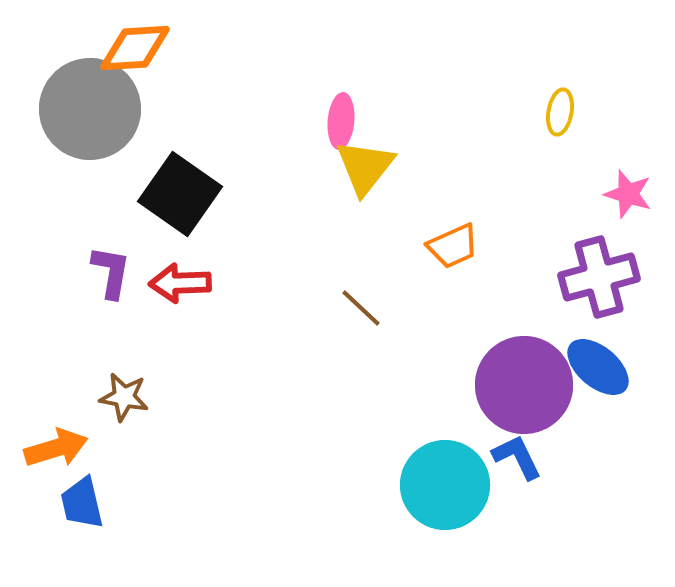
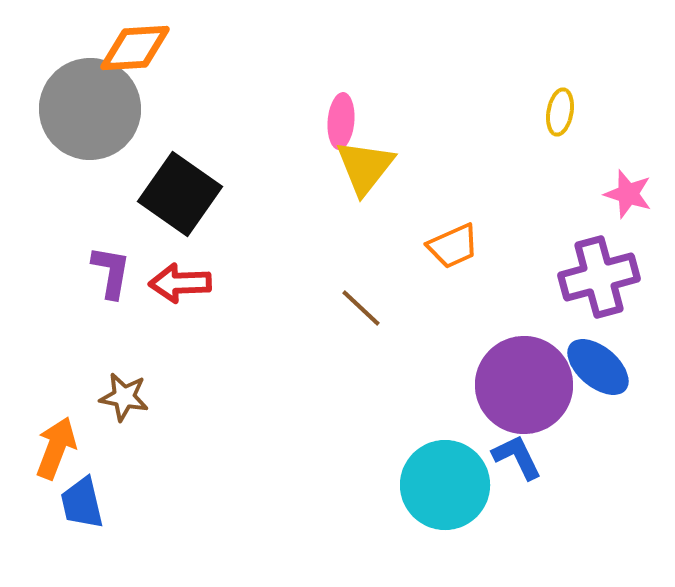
orange arrow: rotated 52 degrees counterclockwise
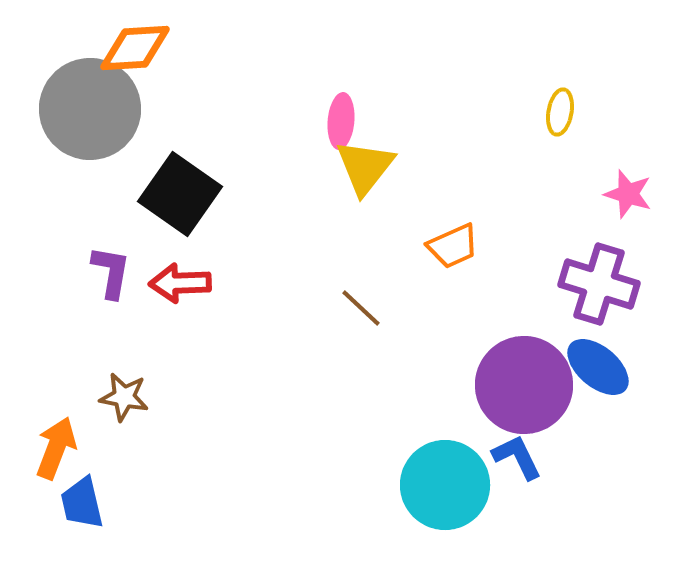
purple cross: moved 7 px down; rotated 32 degrees clockwise
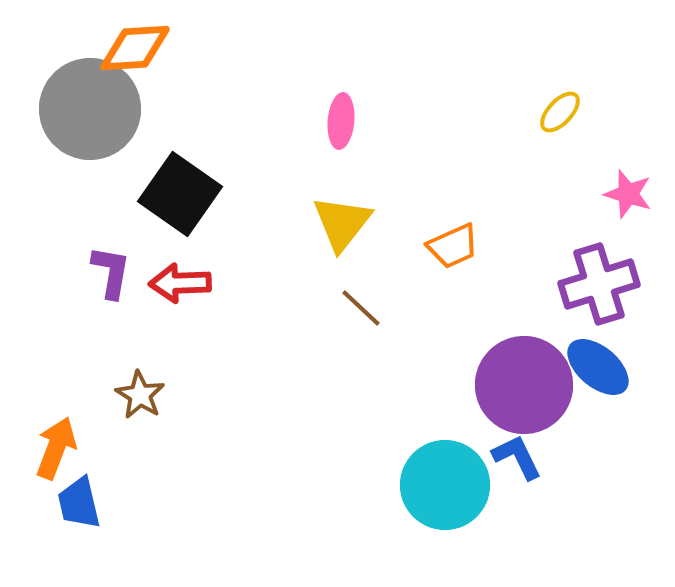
yellow ellipse: rotated 33 degrees clockwise
yellow triangle: moved 23 px left, 56 px down
purple cross: rotated 34 degrees counterclockwise
brown star: moved 16 px right, 2 px up; rotated 21 degrees clockwise
blue trapezoid: moved 3 px left
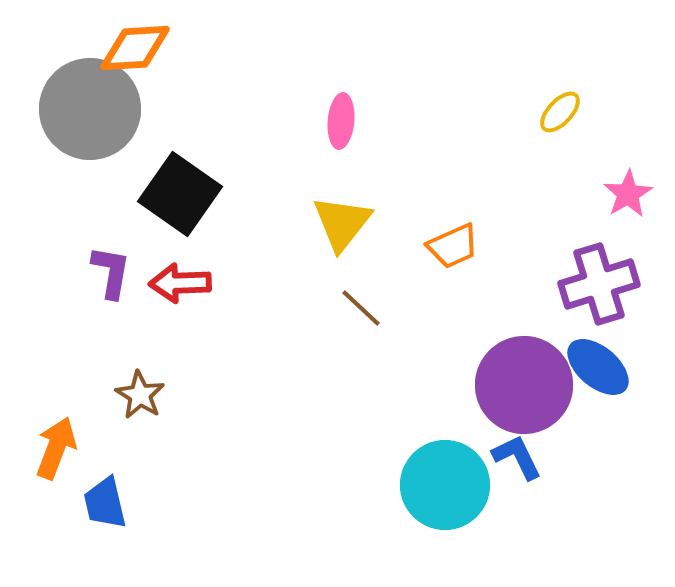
pink star: rotated 24 degrees clockwise
blue trapezoid: moved 26 px right
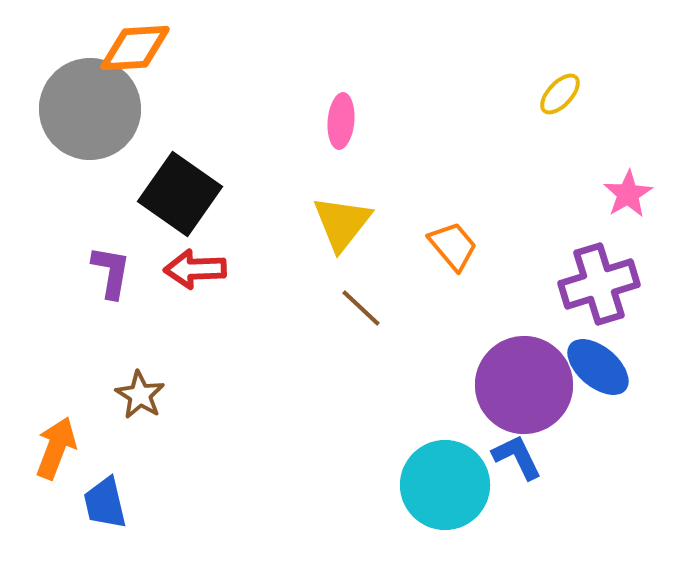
yellow ellipse: moved 18 px up
orange trapezoid: rotated 106 degrees counterclockwise
red arrow: moved 15 px right, 14 px up
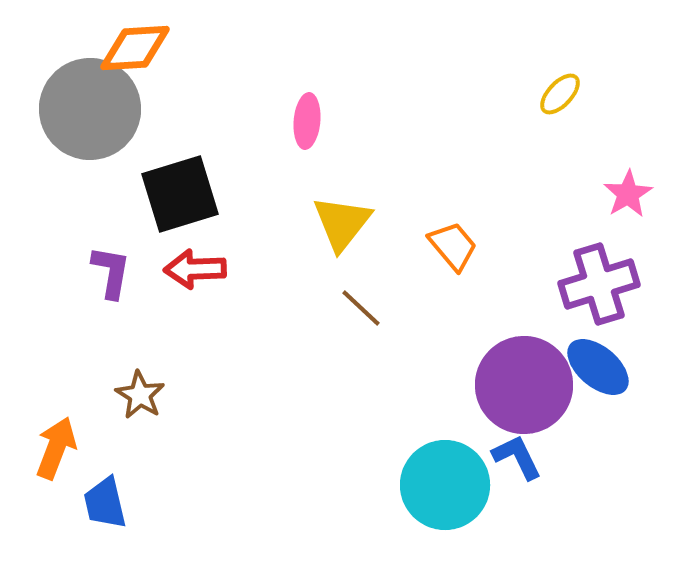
pink ellipse: moved 34 px left
black square: rotated 38 degrees clockwise
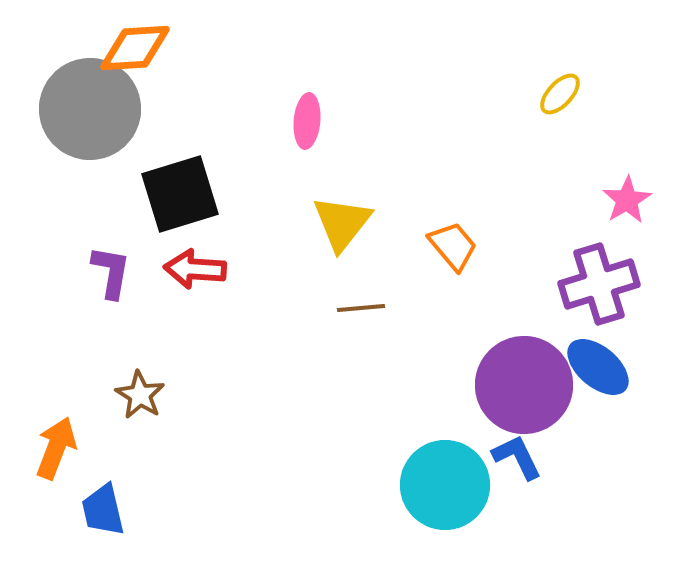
pink star: moved 1 px left, 6 px down
red arrow: rotated 6 degrees clockwise
brown line: rotated 48 degrees counterclockwise
blue trapezoid: moved 2 px left, 7 px down
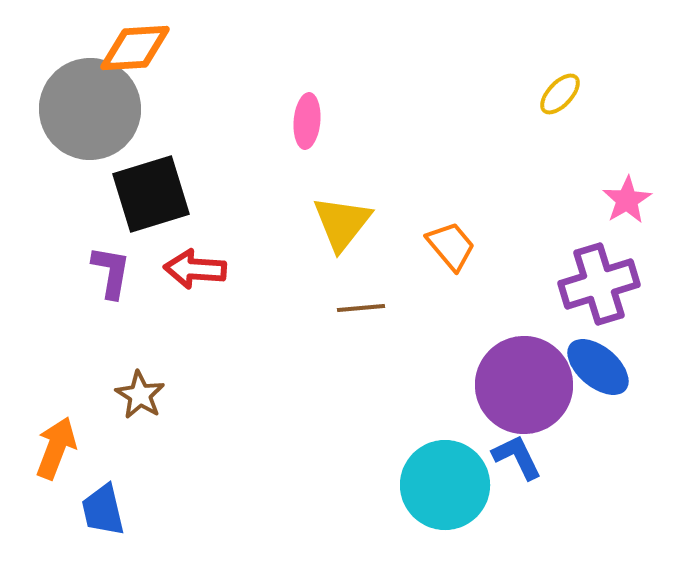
black square: moved 29 px left
orange trapezoid: moved 2 px left
